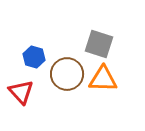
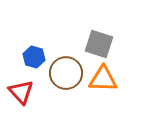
brown circle: moved 1 px left, 1 px up
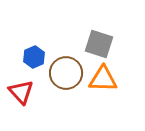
blue hexagon: rotated 20 degrees clockwise
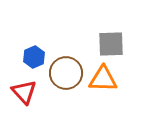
gray square: moved 12 px right; rotated 20 degrees counterclockwise
red triangle: moved 3 px right
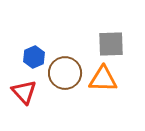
brown circle: moved 1 px left
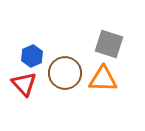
gray square: moved 2 px left; rotated 20 degrees clockwise
blue hexagon: moved 2 px left, 1 px up
red triangle: moved 8 px up
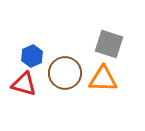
red triangle: rotated 32 degrees counterclockwise
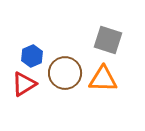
gray square: moved 1 px left, 4 px up
red triangle: rotated 48 degrees counterclockwise
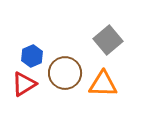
gray square: rotated 32 degrees clockwise
orange triangle: moved 5 px down
